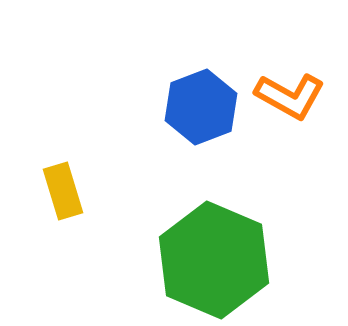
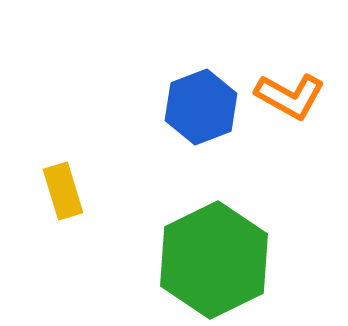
green hexagon: rotated 11 degrees clockwise
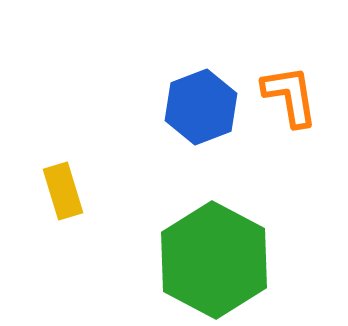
orange L-shape: rotated 128 degrees counterclockwise
green hexagon: rotated 6 degrees counterclockwise
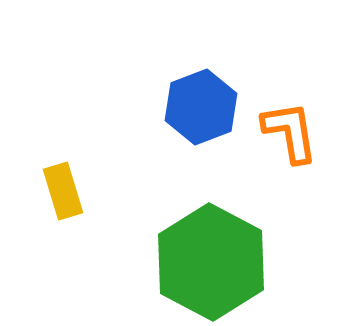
orange L-shape: moved 36 px down
green hexagon: moved 3 px left, 2 px down
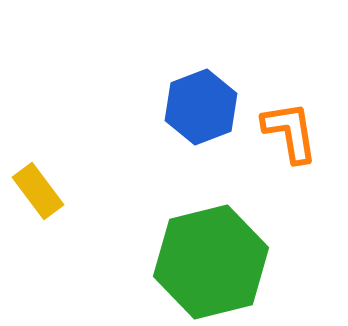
yellow rectangle: moved 25 px left; rotated 20 degrees counterclockwise
green hexagon: rotated 18 degrees clockwise
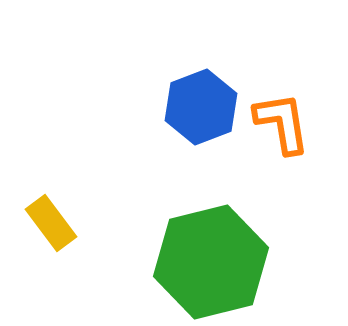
orange L-shape: moved 8 px left, 9 px up
yellow rectangle: moved 13 px right, 32 px down
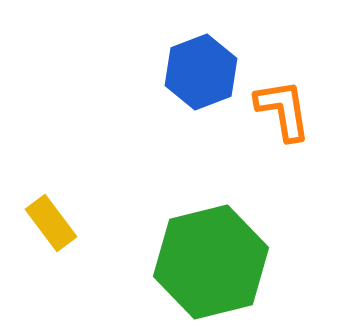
blue hexagon: moved 35 px up
orange L-shape: moved 1 px right, 13 px up
